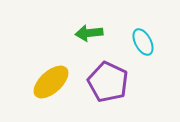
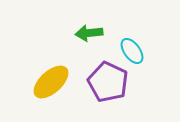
cyan ellipse: moved 11 px left, 9 px down; rotated 8 degrees counterclockwise
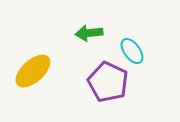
yellow ellipse: moved 18 px left, 11 px up
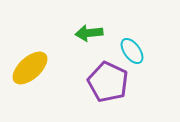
yellow ellipse: moved 3 px left, 3 px up
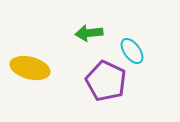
yellow ellipse: rotated 57 degrees clockwise
purple pentagon: moved 2 px left, 1 px up
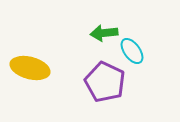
green arrow: moved 15 px right
purple pentagon: moved 1 px left, 1 px down
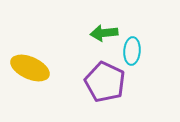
cyan ellipse: rotated 40 degrees clockwise
yellow ellipse: rotated 9 degrees clockwise
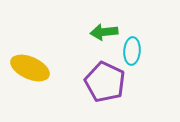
green arrow: moved 1 px up
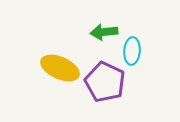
yellow ellipse: moved 30 px right
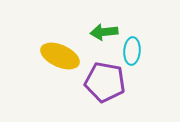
yellow ellipse: moved 12 px up
purple pentagon: rotated 15 degrees counterclockwise
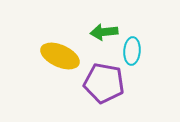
purple pentagon: moved 1 px left, 1 px down
